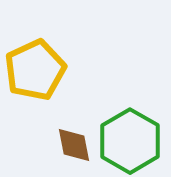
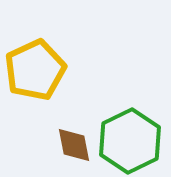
green hexagon: rotated 4 degrees clockwise
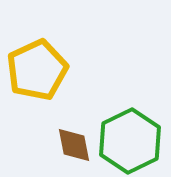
yellow pentagon: moved 2 px right
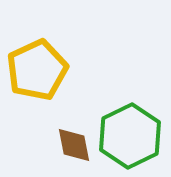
green hexagon: moved 5 px up
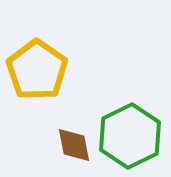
yellow pentagon: rotated 12 degrees counterclockwise
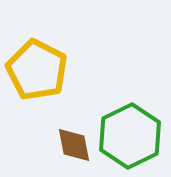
yellow pentagon: rotated 8 degrees counterclockwise
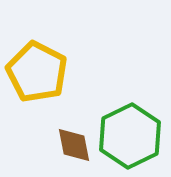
yellow pentagon: moved 2 px down
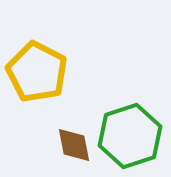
green hexagon: rotated 8 degrees clockwise
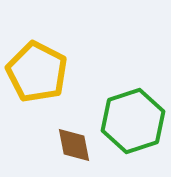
green hexagon: moved 3 px right, 15 px up
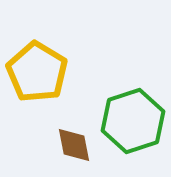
yellow pentagon: rotated 4 degrees clockwise
